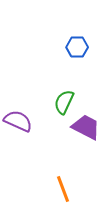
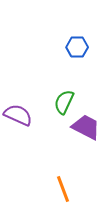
purple semicircle: moved 6 px up
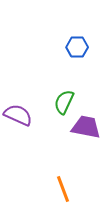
purple trapezoid: rotated 16 degrees counterclockwise
